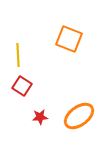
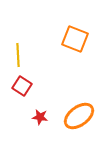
orange square: moved 6 px right
red star: rotated 14 degrees clockwise
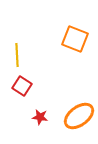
yellow line: moved 1 px left
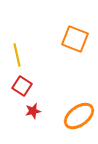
yellow line: rotated 10 degrees counterclockwise
red star: moved 7 px left, 6 px up; rotated 21 degrees counterclockwise
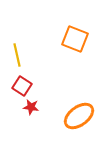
red star: moved 2 px left, 4 px up; rotated 21 degrees clockwise
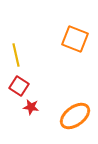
yellow line: moved 1 px left
red square: moved 3 px left
orange ellipse: moved 4 px left
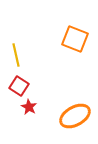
red star: moved 2 px left; rotated 21 degrees clockwise
orange ellipse: rotated 8 degrees clockwise
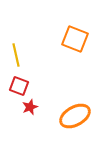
red square: rotated 12 degrees counterclockwise
red star: moved 1 px right; rotated 21 degrees clockwise
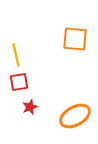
orange square: rotated 16 degrees counterclockwise
red square: moved 4 px up; rotated 30 degrees counterclockwise
